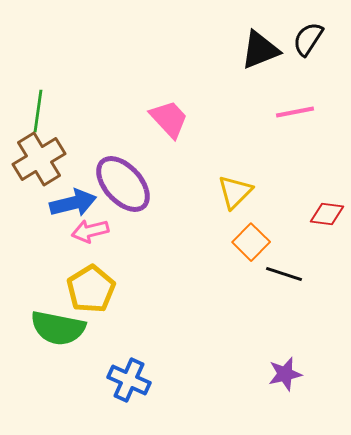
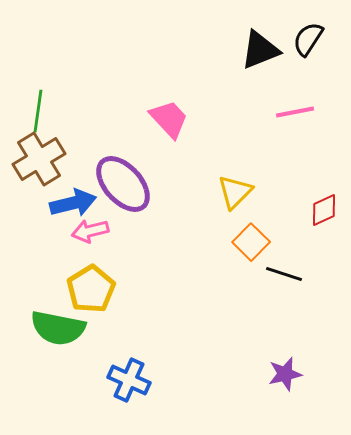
red diamond: moved 3 px left, 4 px up; rotated 32 degrees counterclockwise
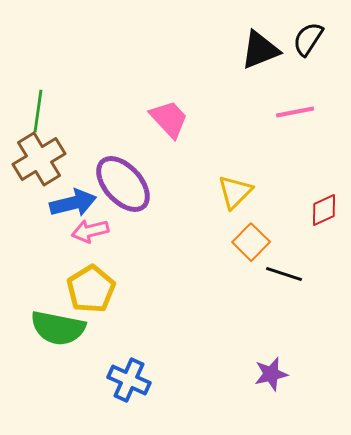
purple star: moved 14 px left
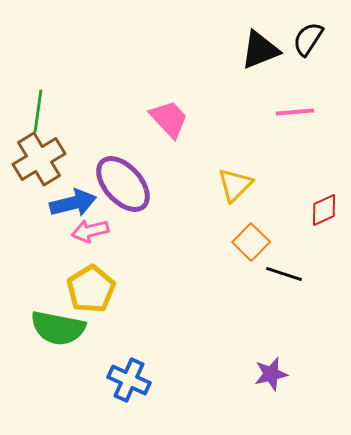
pink line: rotated 6 degrees clockwise
yellow triangle: moved 7 px up
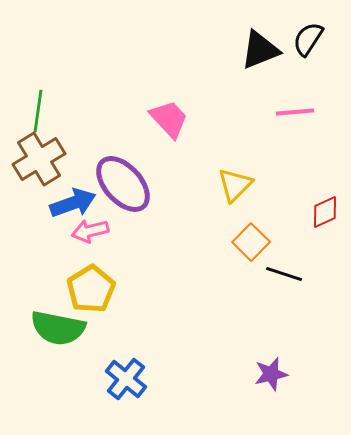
blue arrow: rotated 6 degrees counterclockwise
red diamond: moved 1 px right, 2 px down
blue cross: moved 3 px left, 1 px up; rotated 15 degrees clockwise
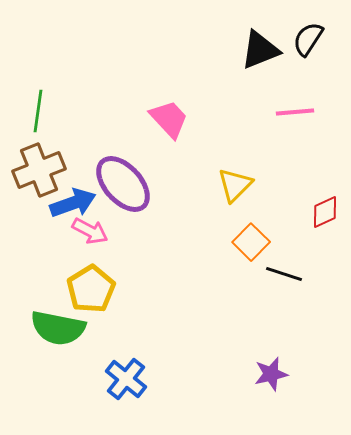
brown cross: moved 11 px down; rotated 9 degrees clockwise
pink arrow: rotated 138 degrees counterclockwise
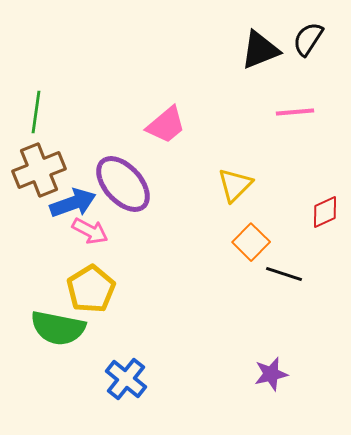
green line: moved 2 px left, 1 px down
pink trapezoid: moved 3 px left, 6 px down; rotated 93 degrees clockwise
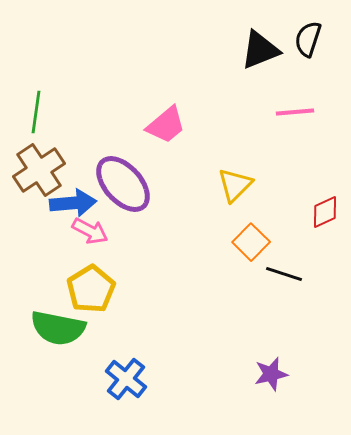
black semicircle: rotated 15 degrees counterclockwise
brown cross: rotated 12 degrees counterclockwise
blue arrow: rotated 15 degrees clockwise
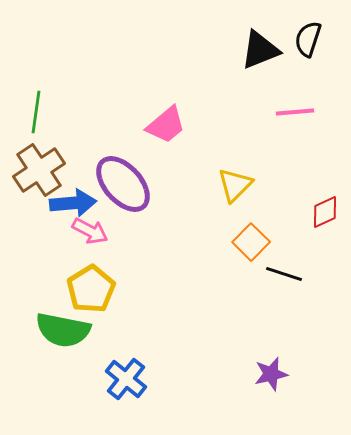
green semicircle: moved 5 px right, 2 px down
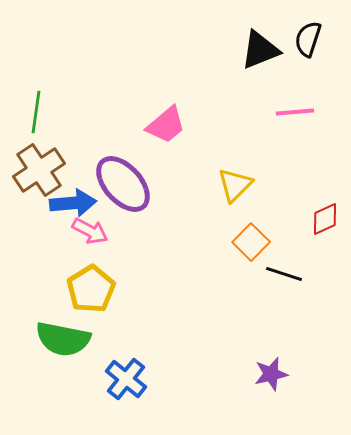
red diamond: moved 7 px down
green semicircle: moved 9 px down
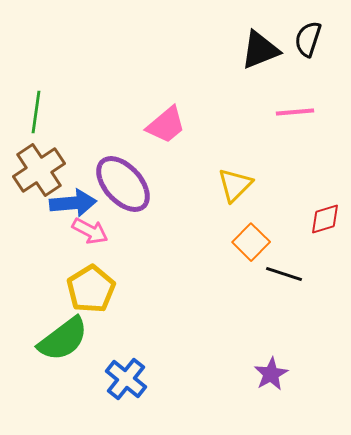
red diamond: rotated 8 degrees clockwise
green semicircle: rotated 48 degrees counterclockwise
purple star: rotated 16 degrees counterclockwise
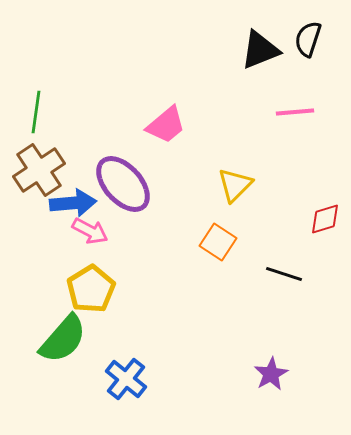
orange square: moved 33 px left; rotated 12 degrees counterclockwise
green semicircle: rotated 12 degrees counterclockwise
